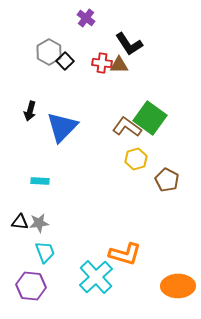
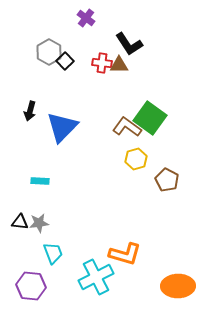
cyan trapezoid: moved 8 px right, 1 px down
cyan cross: rotated 16 degrees clockwise
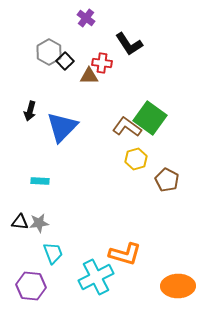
brown triangle: moved 30 px left, 11 px down
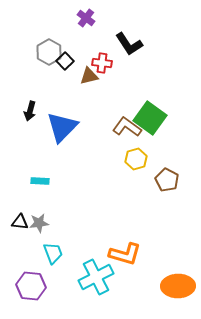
brown triangle: rotated 12 degrees counterclockwise
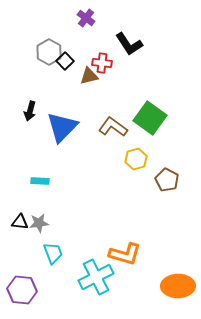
brown L-shape: moved 14 px left
purple hexagon: moved 9 px left, 4 px down
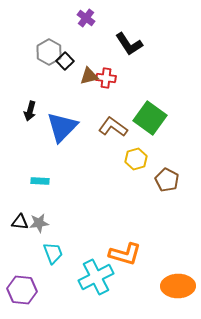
red cross: moved 4 px right, 15 px down
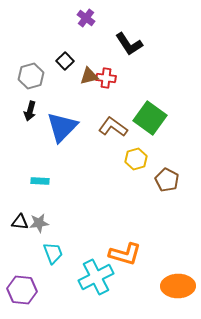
gray hexagon: moved 18 px left, 24 px down; rotated 15 degrees clockwise
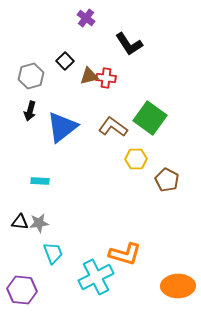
blue triangle: rotated 8 degrees clockwise
yellow hexagon: rotated 15 degrees clockwise
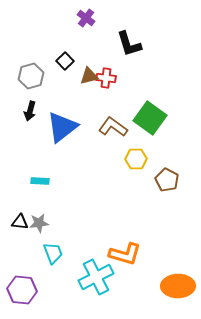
black L-shape: rotated 16 degrees clockwise
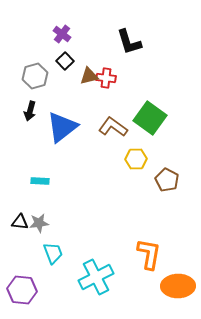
purple cross: moved 24 px left, 16 px down
black L-shape: moved 2 px up
gray hexagon: moved 4 px right
orange L-shape: moved 24 px right; rotated 96 degrees counterclockwise
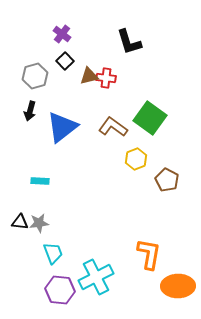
yellow hexagon: rotated 20 degrees counterclockwise
purple hexagon: moved 38 px right
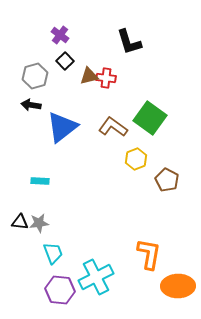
purple cross: moved 2 px left, 1 px down
black arrow: moved 1 px right, 6 px up; rotated 84 degrees clockwise
